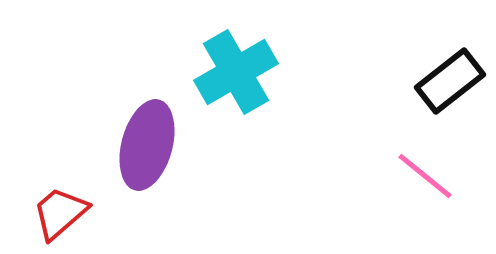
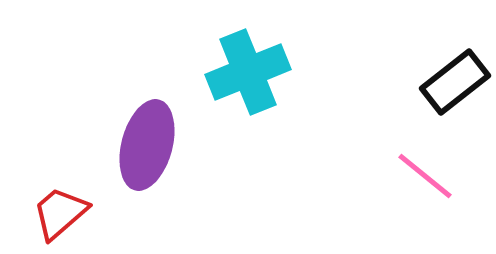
cyan cross: moved 12 px right; rotated 8 degrees clockwise
black rectangle: moved 5 px right, 1 px down
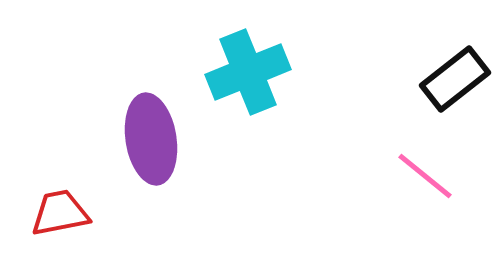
black rectangle: moved 3 px up
purple ellipse: moved 4 px right, 6 px up; rotated 24 degrees counterclockwise
red trapezoid: rotated 30 degrees clockwise
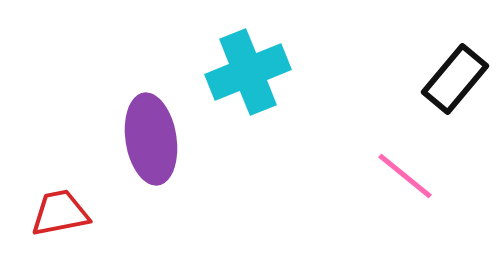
black rectangle: rotated 12 degrees counterclockwise
pink line: moved 20 px left
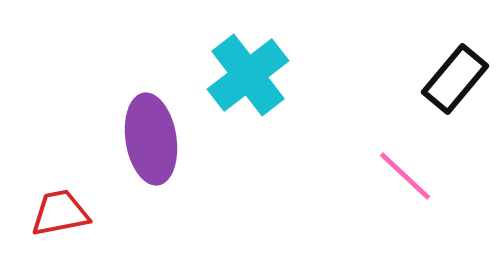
cyan cross: moved 3 px down; rotated 16 degrees counterclockwise
pink line: rotated 4 degrees clockwise
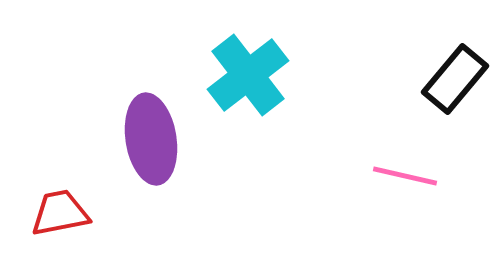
pink line: rotated 30 degrees counterclockwise
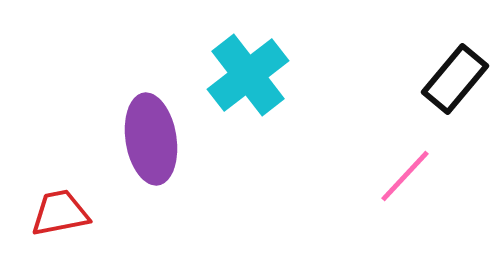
pink line: rotated 60 degrees counterclockwise
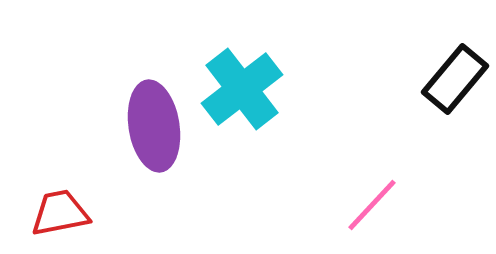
cyan cross: moved 6 px left, 14 px down
purple ellipse: moved 3 px right, 13 px up
pink line: moved 33 px left, 29 px down
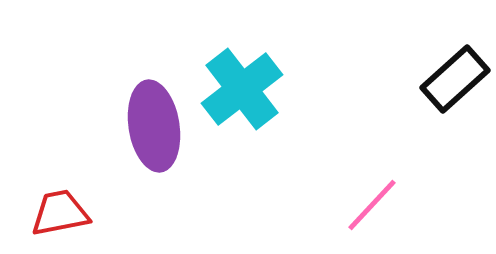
black rectangle: rotated 8 degrees clockwise
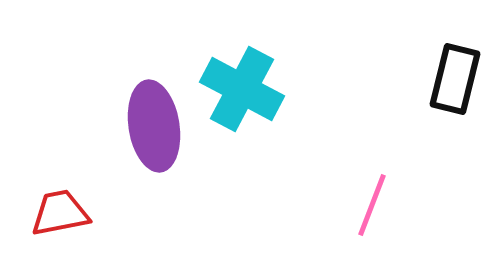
black rectangle: rotated 34 degrees counterclockwise
cyan cross: rotated 24 degrees counterclockwise
pink line: rotated 22 degrees counterclockwise
